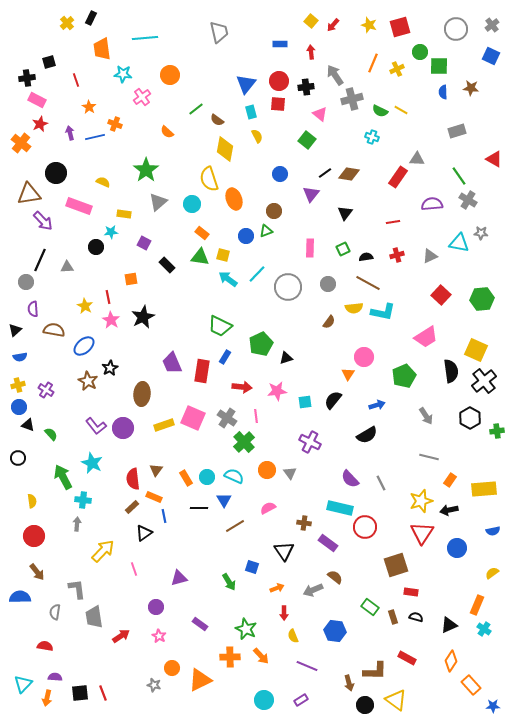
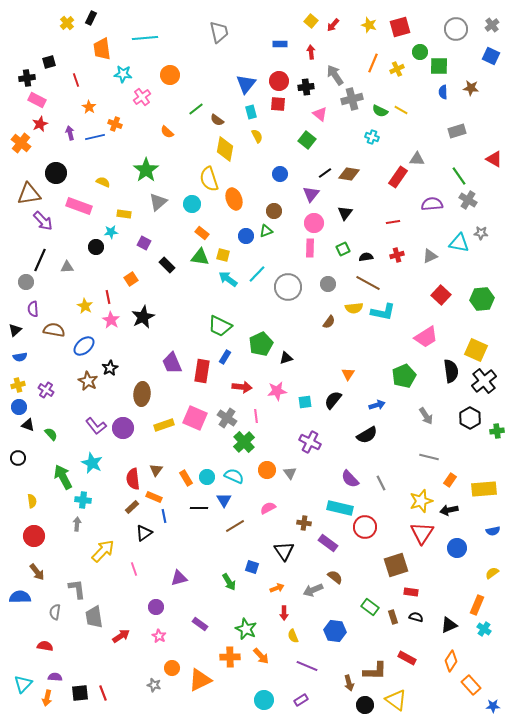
orange square at (131, 279): rotated 24 degrees counterclockwise
pink circle at (364, 357): moved 50 px left, 134 px up
pink square at (193, 418): moved 2 px right
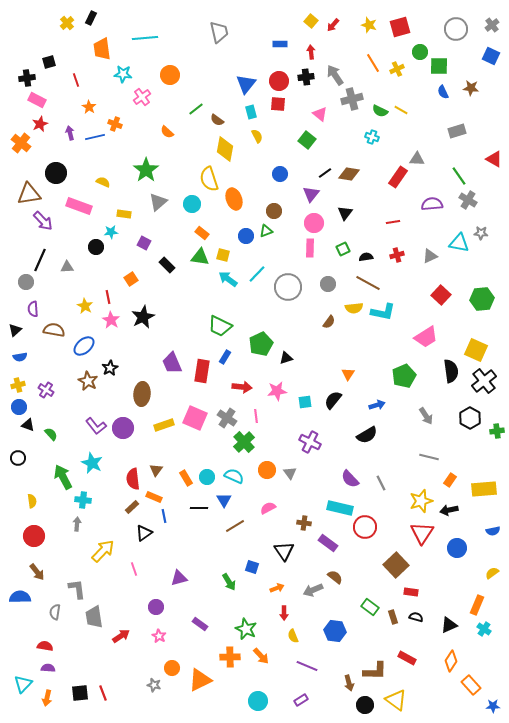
orange line at (373, 63): rotated 54 degrees counterclockwise
black cross at (306, 87): moved 10 px up
blue semicircle at (443, 92): rotated 24 degrees counterclockwise
brown square at (396, 565): rotated 25 degrees counterclockwise
purple semicircle at (55, 677): moved 7 px left, 9 px up
cyan circle at (264, 700): moved 6 px left, 1 px down
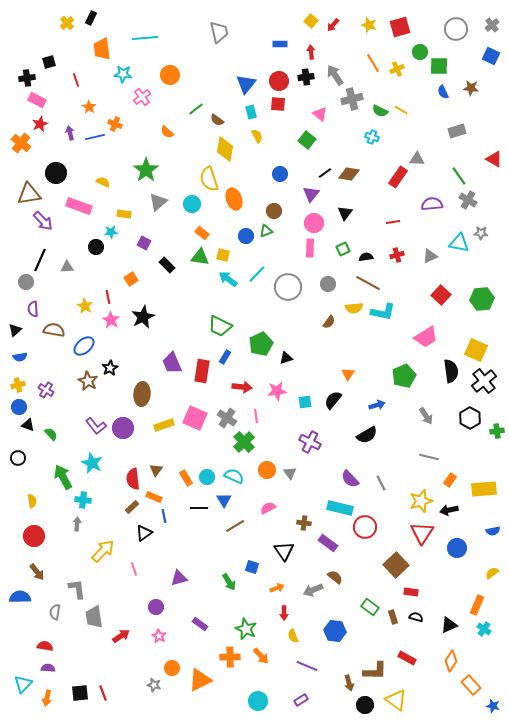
blue star at (493, 706): rotated 16 degrees clockwise
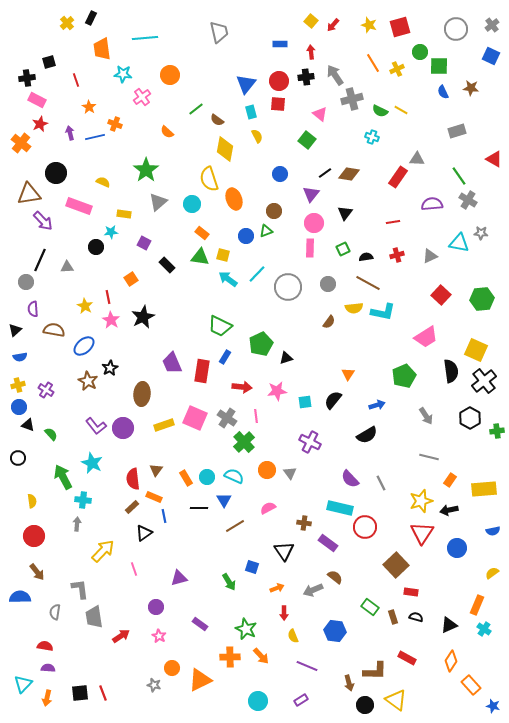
gray L-shape at (77, 589): moved 3 px right
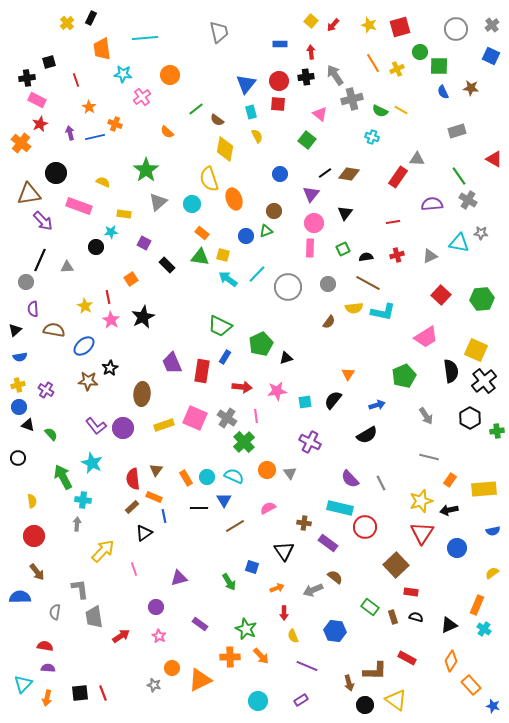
brown star at (88, 381): rotated 24 degrees counterclockwise
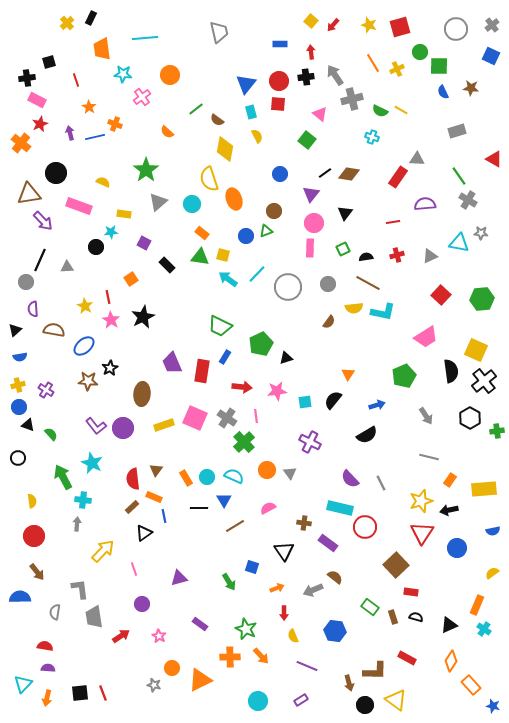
purple semicircle at (432, 204): moved 7 px left
purple circle at (156, 607): moved 14 px left, 3 px up
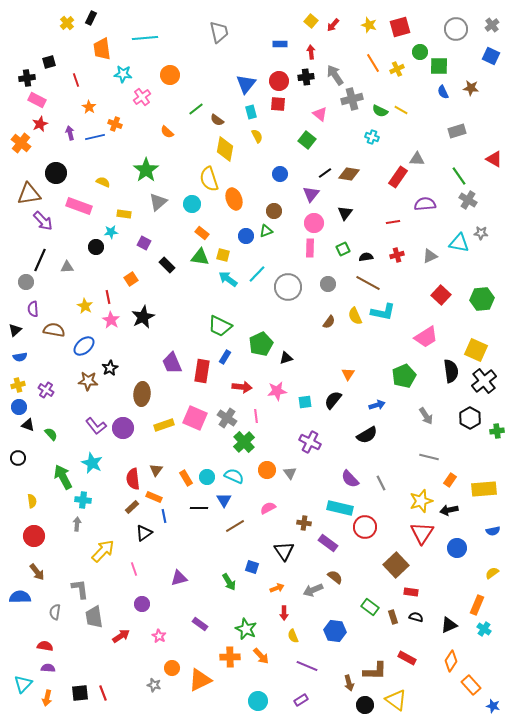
yellow semicircle at (354, 308): moved 1 px right, 8 px down; rotated 72 degrees clockwise
